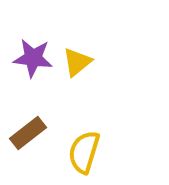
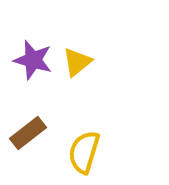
purple star: moved 2 px down; rotated 9 degrees clockwise
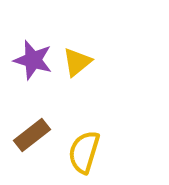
brown rectangle: moved 4 px right, 2 px down
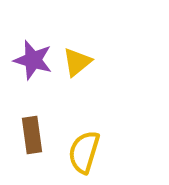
brown rectangle: rotated 60 degrees counterclockwise
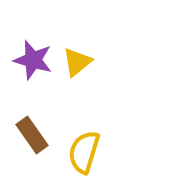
brown rectangle: rotated 27 degrees counterclockwise
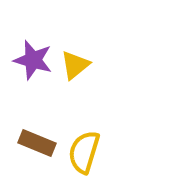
yellow triangle: moved 2 px left, 3 px down
brown rectangle: moved 5 px right, 8 px down; rotated 33 degrees counterclockwise
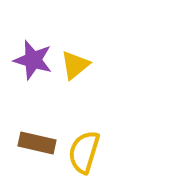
brown rectangle: rotated 9 degrees counterclockwise
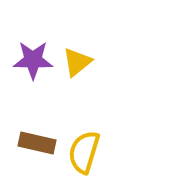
purple star: rotated 15 degrees counterclockwise
yellow triangle: moved 2 px right, 3 px up
